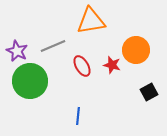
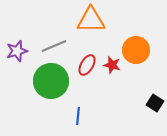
orange triangle: moved 1 px up; rotated 8 degrees clockwise
gray line: moved 1 px right
purple star: rotated 30 degrees clockwise
red ellipse: moved 5 px right, 1 px up; rotated 60 degrees clockwise
green circle: moved 21 px right
black square: moved 6 px right, 11 px down; rotated 30 degrees counterclockwise
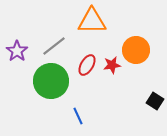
orange triangle: moved 1 px right, 1 px down
gray line: rotated 15 degrees counterclockwise
purple star: rotated 20 degrees counterclockwise
red star: rotated 24 degrees counterclockwise
black square: moved 2 px up
blue line: rotated 30 degrees counterclockwise
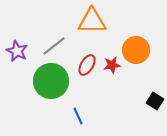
purple star: rotated 10 degrees counterclockwise
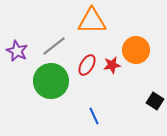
blue line: moved 16 px right
